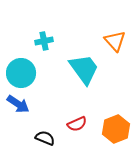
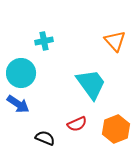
cyan trapezoid: moved 7 px right, 15 px down
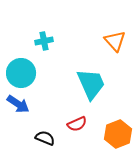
cyan trapezoid: rotated 12 degrees clockwise
orange hexagon: moved 2 px right, 5 px down
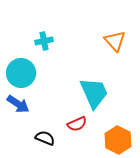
cyan trapezoid: moved 3 px right, 9 px down
orange hexagon: moved 6 px down; rotated 12 degrees counterclockwise
